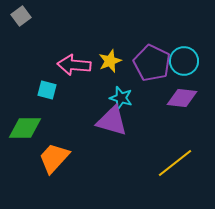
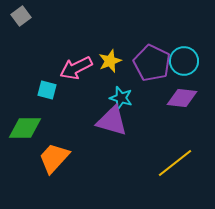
pink arrow: moved 2 px right, 3 px down; rotated 32 degrees counterclockwise
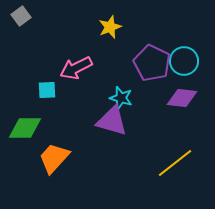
yellow star: moved 34 px up
cyan square: rotated 18 degrees counterclockwise
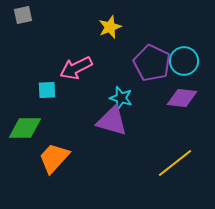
gray square: moved 2 px right, 1 px up; rotated 24 degrees clockwise
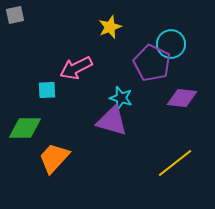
gray square: moved 8 px left
cyan circle: moved 13 px left, 17 px up
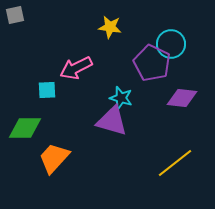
yellow star: rotated 30 degrees clockwise
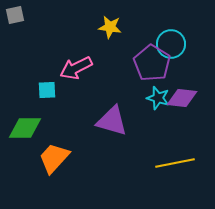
purple pentagon: rotated 6 degrees clockwise
cyan star: moved 37 px right
yellow line: rotated 27 degrees clockwise
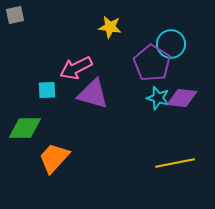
purple triangle: moved 19 px left, 27 px up
